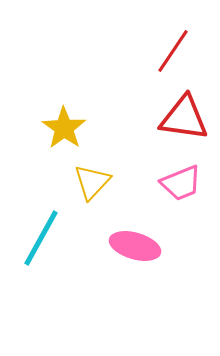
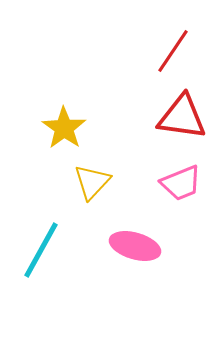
red triangle: moved 2 px left, 1 px up
cyan line: moved 12 px down
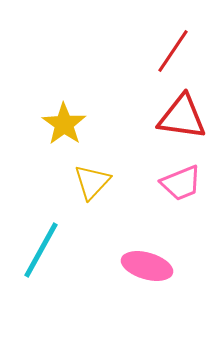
yellow star: moved 4 px up
pink ellipse: moved 12 px right, 20 px down
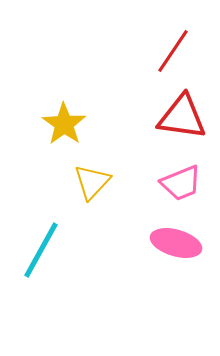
pink ellipse: moved 29 px right, 23 px up
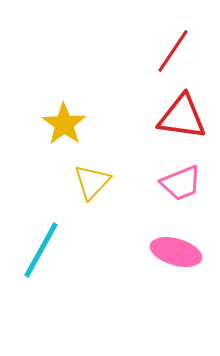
pink ellipse: moved 9 px down
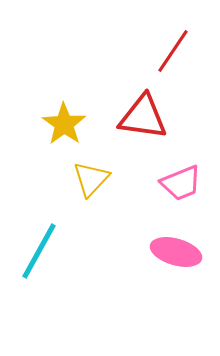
red triangle: moved 39 px left
yellow triangle: moved 1 px left, 3 px up
cyan line: moved 2 px left, 1 px down
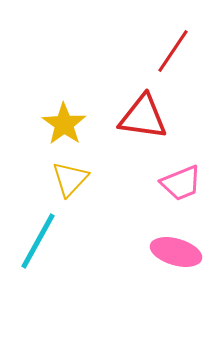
yellow triangle: moved 21 px left
cyan line: moved 1 px left, 10 px up
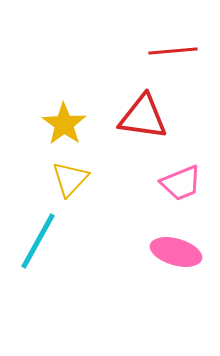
red line: rotated 51 degrees clockwise
